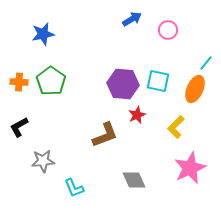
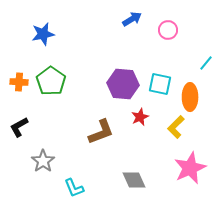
cyan square: moved 2 px right, 3 px down
orange ellipse: moved 5 px left, 8 px down; rotated 24 degrees counterclockwise
red star: moved 3 px right, 2 px down
brown L-shape: moved 4 px left, 3 px up
gray star: rotated 30 degrees counterclockwise
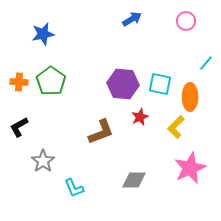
pink circle: moved 18 px right, 9 px up
gray diamond: rotated 65 degrees counterclockwise
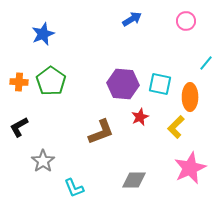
blue star: rotated 10 degrees counterclockwise
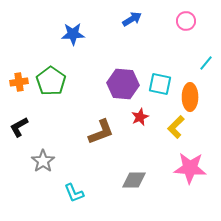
blue star: moved 30 px right; rotated 20 degrees clockwise
orange cross: rotated 12 degrees counterclockwise
pink star: rotated 28 degrees clockwise
cyan L-shape: moved 5 px down
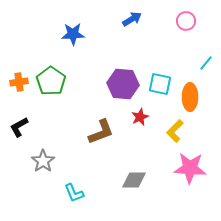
yellow L-shape: moved 1 px left, 4 px down
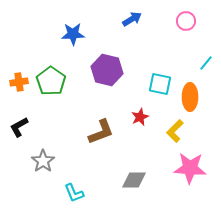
purple hexagon: moved 16 px left, 14 px up; rotated 8 degrees clockwise
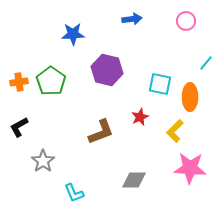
blue arrow: rotated 24 degrees clockwise
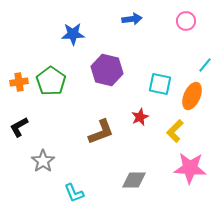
cyan line: moved 1 px left, 2 px down
orange ellipse: moved 2 px right, 1 px up; rotated 24 degrees clockwise
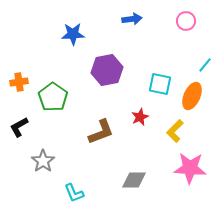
purple hexagon: rotated 24 degrees counterclockwise
green pentagon: moved 2 px right, 16 px down
